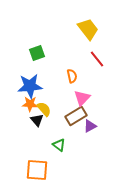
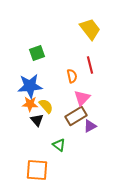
yellow trapezoid: moved 2 px right
red line: moved 7 px left, 6 px down; rotated 24 degrees clockwise
yellow semicircle: moved 2 px right, 3 px up
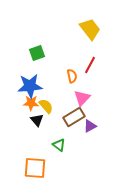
red line: rotated 42 degrees clockwise
orange star: moved 1 px right, 1 px up
brown rectangle: moved 2 px left, 1 px down
orange square: moved 2 px left, 2 px up
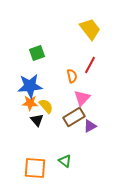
orange star: moved 1 px left
green triangle: moved 6 px right, 16 px down
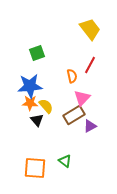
brown rectangle: moved 2 px up
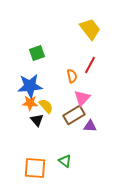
purple triangle: rotated 32 degrees clockwise
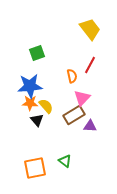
orange square: rotated 15 degrees counterclockwise
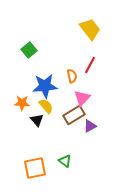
green square: moved 8 px left, 3 px up; rotated 21 degrees counterclockwise
blue star: moved 15 px right
orange star: moved 8 px left
purple triangle: rotated 32 degrees counterclockwise
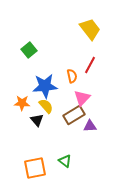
purple triangle: rotated 24 degrees clockwise
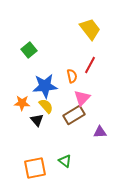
purple triangle: moved 10 px right, 6 px down
